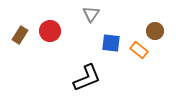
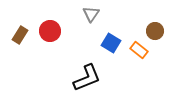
blue square: rotated 24 degrees clockwise
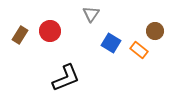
black L-shape: moved 21 px left
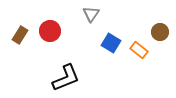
brown circle: moved 5 px right, 1 px down
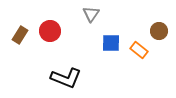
brown circle: moved 1 px left, 1 px up
blue square: rotated 30 degrees counterclockwise
black L-shape: rotated 44 degrees clockwise
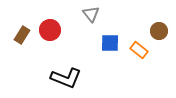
gray triangle: rotated 12 degrees counterclockwise
red circle: moved 1 px up
brown rectangle: moved 2 px right
blue square: moved 1 px left
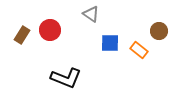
gray triangle: rotated 18 degrees counterclockwise
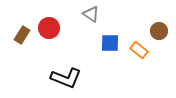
red circle: moved 1 px left, 2 px up
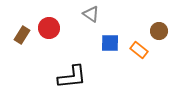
black L-shape: moved 6 px right, 1 px up; rotated 28 degrees counterclockwise
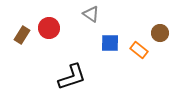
brown circle: moved 1 px right, 2 px down
black L-shape: rotated 12 degrees counterclockwise
